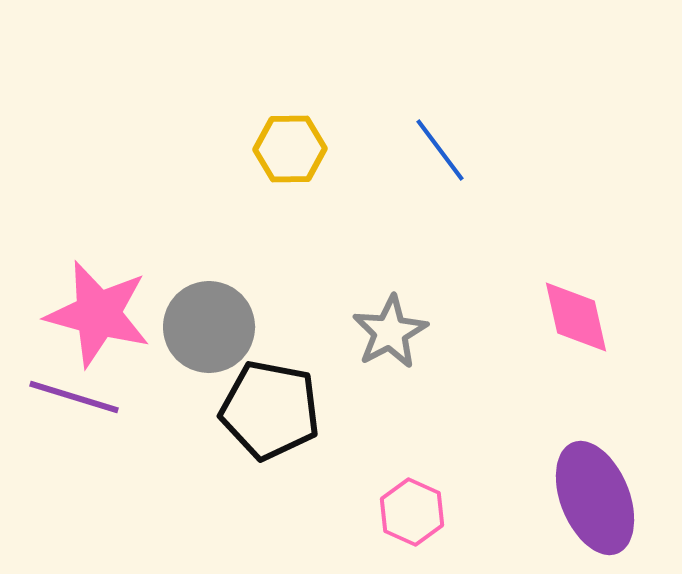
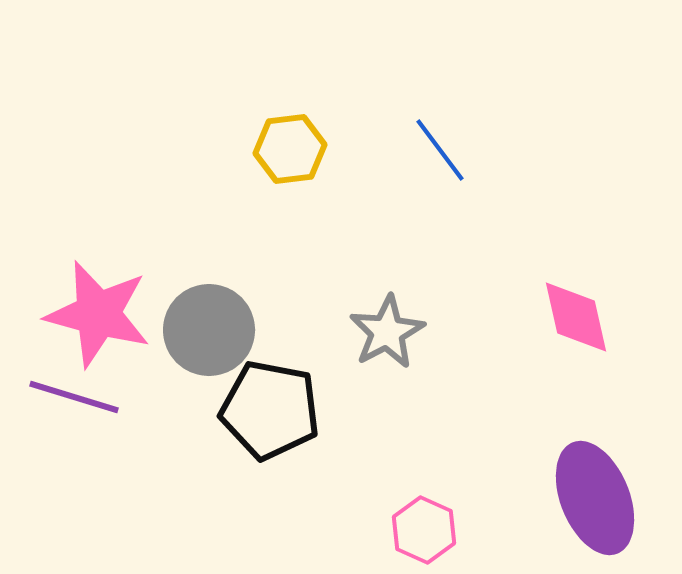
yellow hexagon: rotated 6 degrees counterclockwise
gray circle: moved 3 px down
gray star: moved 3 px left
pink hexagon: moved 12 px right, 18 px down
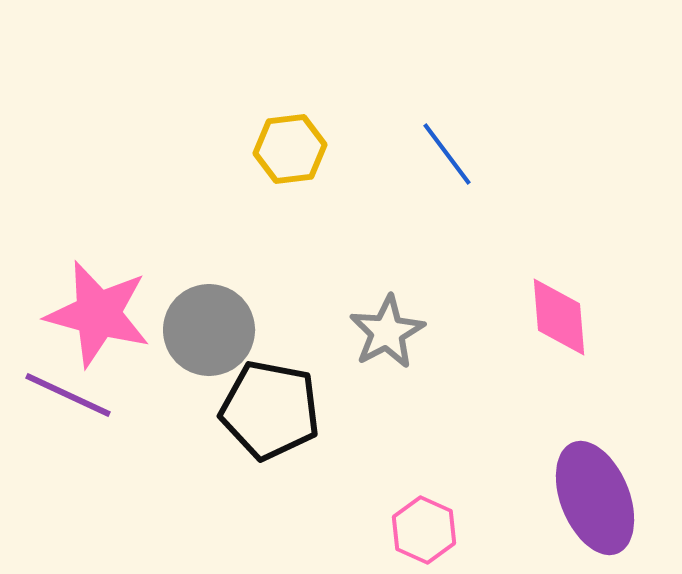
blue line: moved 7 px right, 4 px down
pink diamond: moved 17 px left; rotated 8 degrees clockwise
purple line: moved 6 px left, 2 px up; rotated 8 degrees clockwise
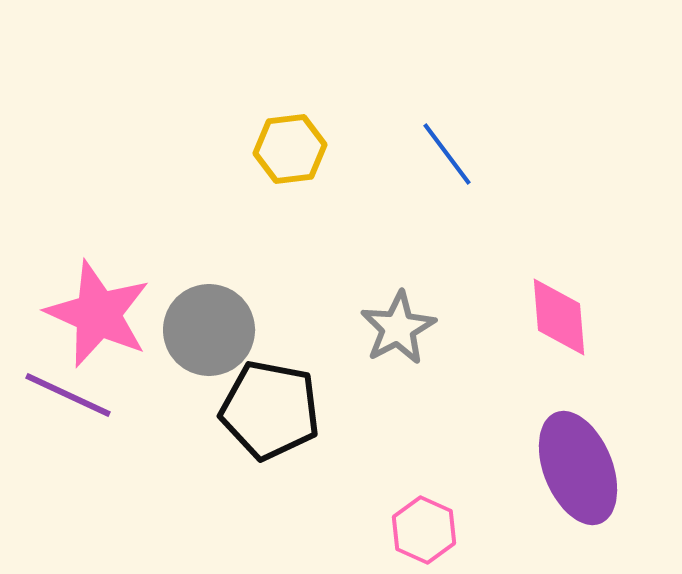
pink star: rotated 9 degrees clockwise
gray star: moved 11 px right, 4 px up
purple ellipse: moved 17 px left, 30 px up
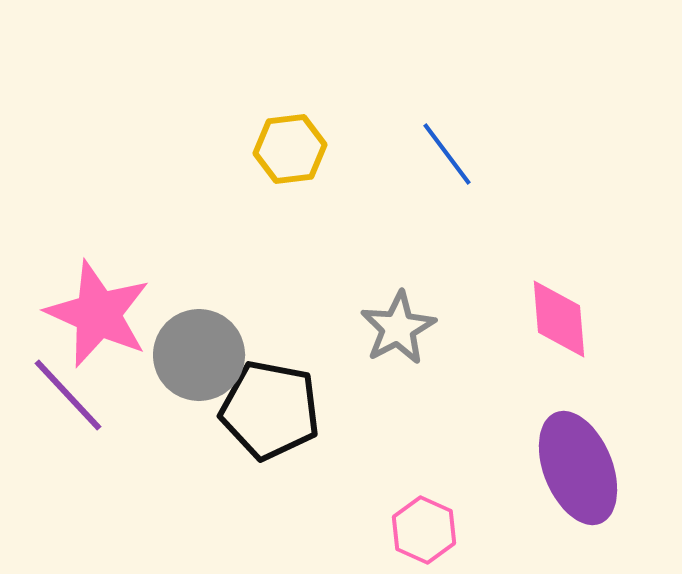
pink diamond: moved 2 px down
gray circle: moved 10 px left, 25 px down
purple line: rotated 22 degrees clockwise
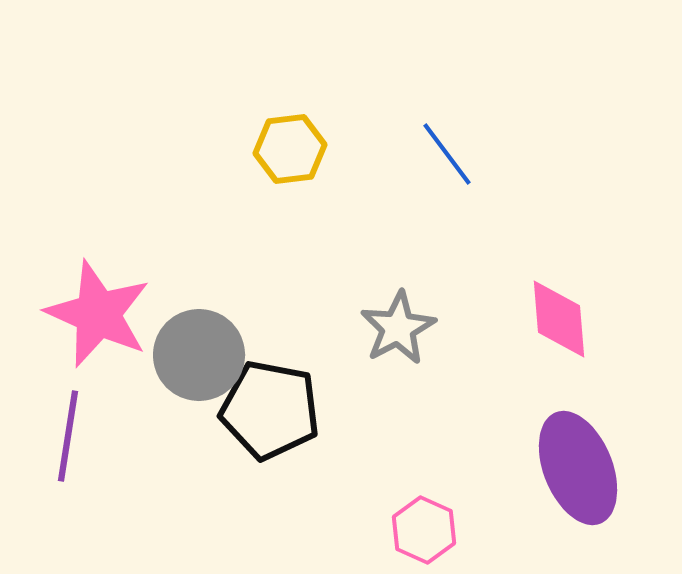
purple line: moved 41 px down; rotated 52 degrees clockwise
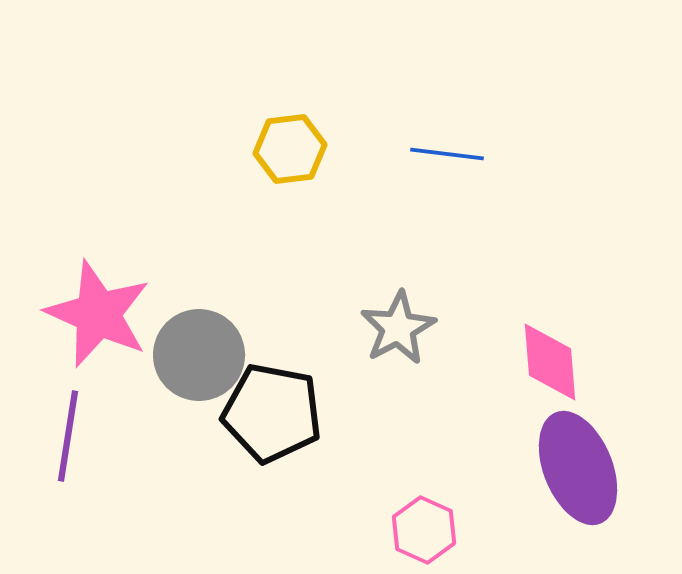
blue line: rotated 46 degrees counterclockwise
pink diamond: moved 9 px left, 43 px down
black pentagon: moved 2 px right, 3 px down
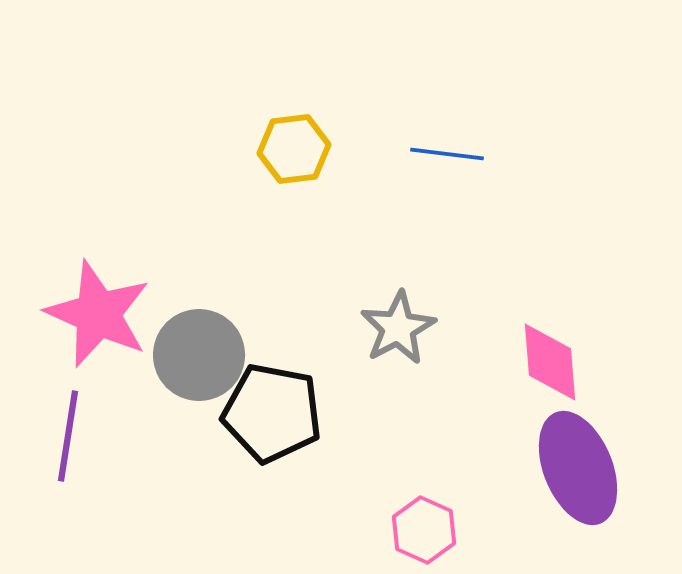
yellow hexagon: moved 4 px right
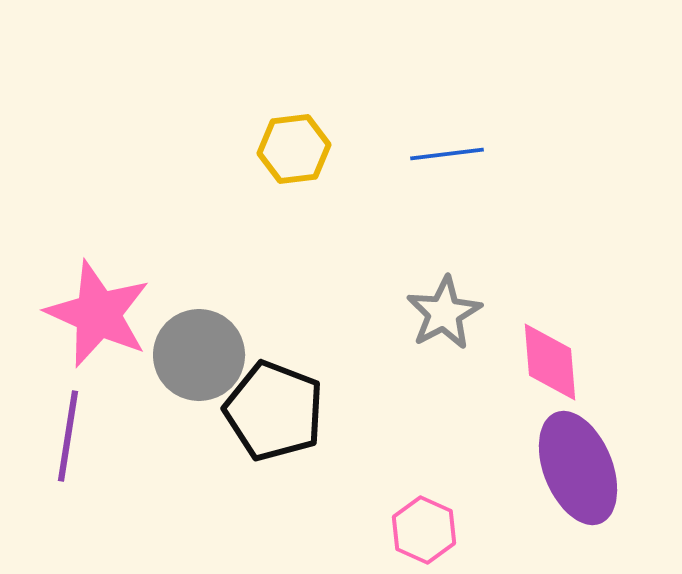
blue line: rotated 14 degrees counterclockwise
gray star: moved 46 px right, 15 px up
black pentagon: moved 2 px right, 2 px up; rotated 10 degrees clockwise
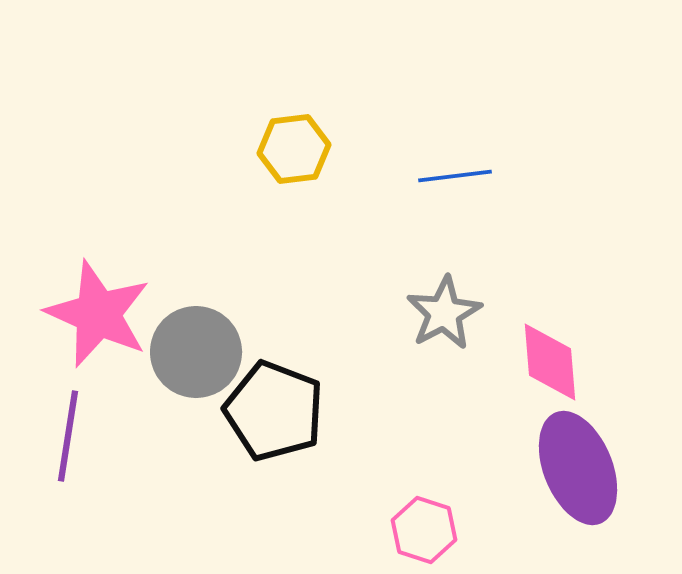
blue line: moved 8 px right, 22 px down
gray circle: moved 3 px left, 3 px up
pink hexagon: rotated 6 degrees counterclockwise
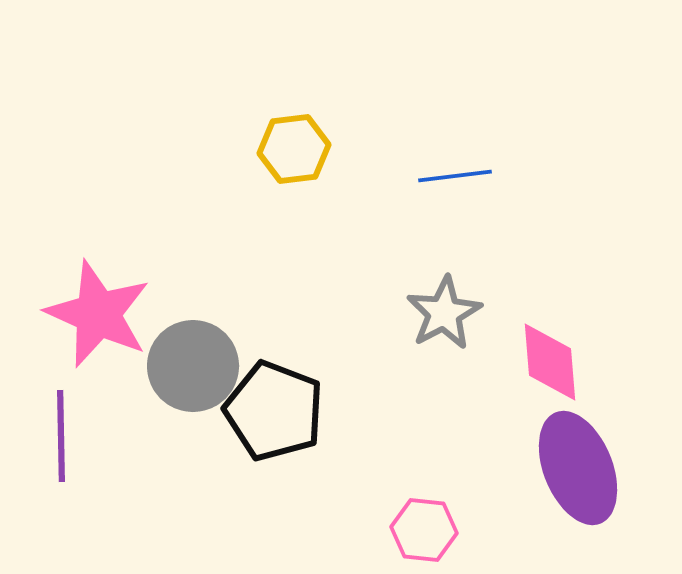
gray circle: moved 3 px left, 14 px down
purple line: moved 7 px left; rotated 10 degrees counterclockwise
pink hexagon: rotated 12 degrees counterclockwise
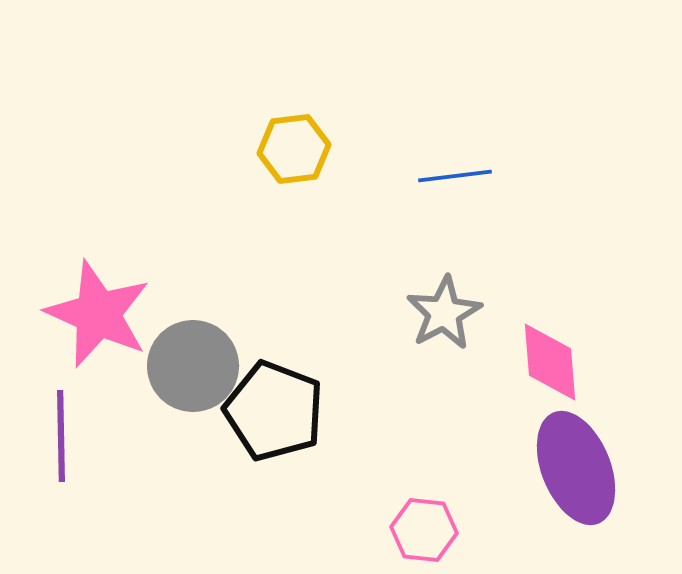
purple ellipse: moved 2 px left
